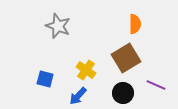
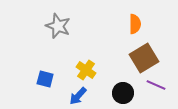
brown square: moved 18 px right
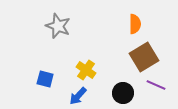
brown square: moved 1 px up
